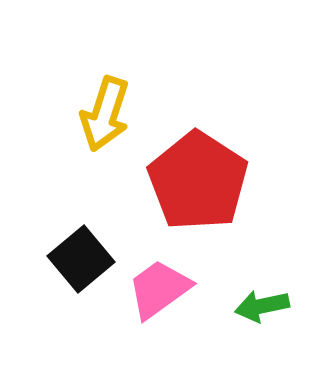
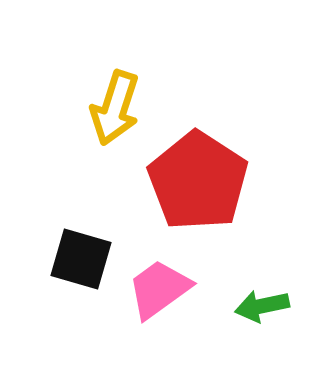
yellow arrow: moved 10 px right, 6 px up
black square: rotated 34 degrees counterclockwise
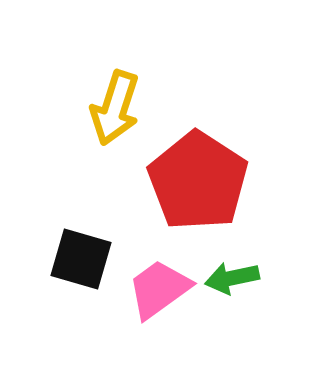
green arrow: moved 30 px left, 28 px up
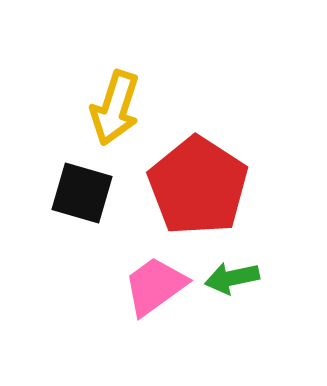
red pentagon: moved 5 px down
black square: moved 1 px right, 66 px up
pink trapezoid: moved 4 px left, 3 px up
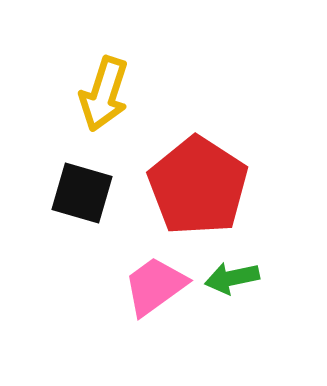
yellow arrow: moved 11 px left, 14 px up
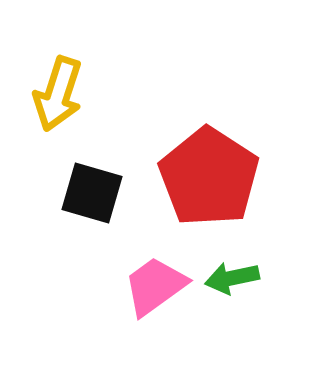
yellow arrow: moved 46 px left
red pentagon: moved 11 px right, 9 px up
black square: moved 10 px right
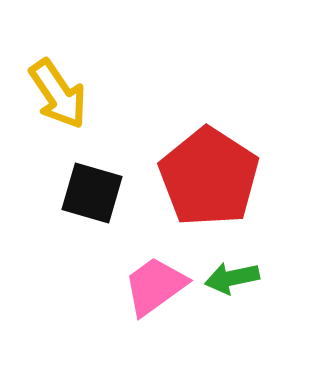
yellow arrow: rotated 52 degrees counterclockwise
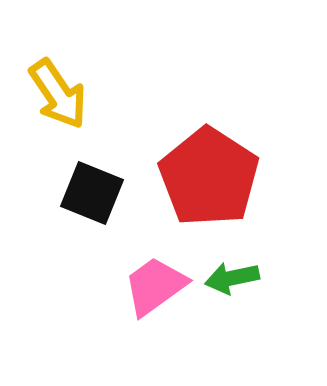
black square: rotated 6 degrees clockwise
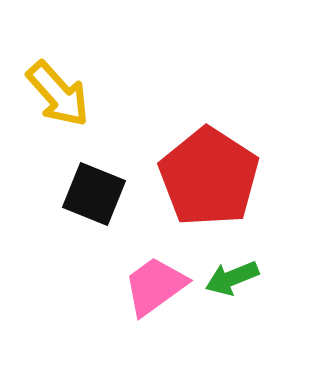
yellow arrow: rotated 8 degrees counterclockwise
black square: moved 2 px right, 1 px down
green arrow: rotated 10 degrees counterclockwise
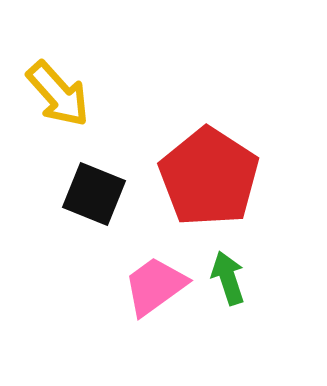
green arrow: moved 4 px left; rotated 94 degrees clockwise
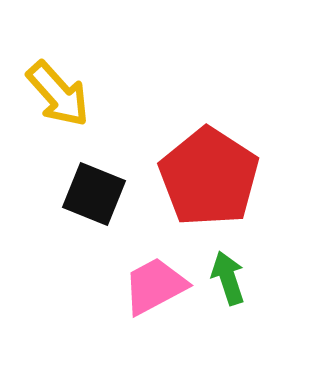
pink trapezoid: rotated 8 degrees clockwise
